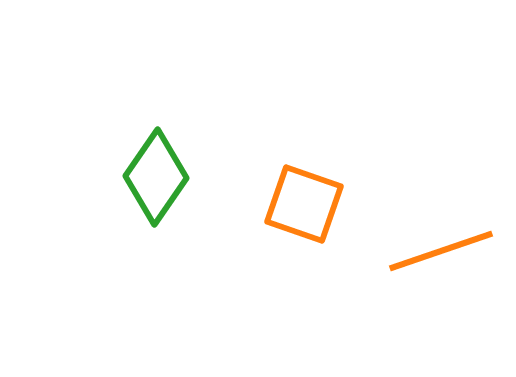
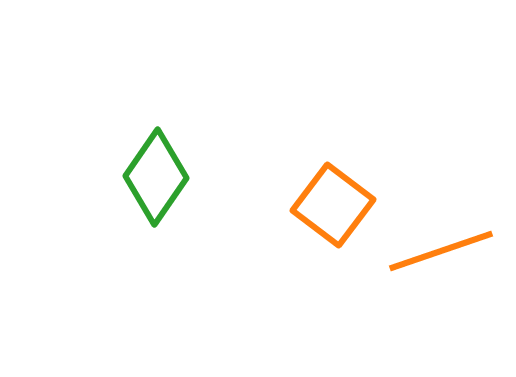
orange square: moved 29 px right, 1 px down; rotated 18 degrees clockwise
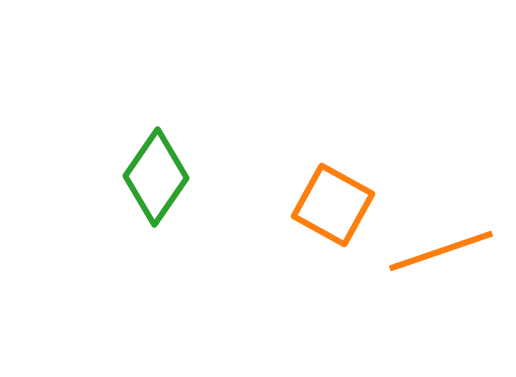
orange square: rotated 8 degrees counterclockwise
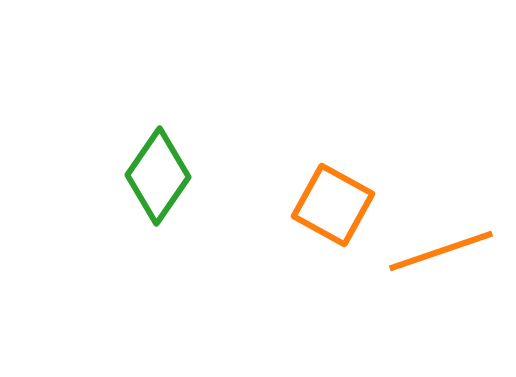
green diamond: moved 2 px right, 1 px up
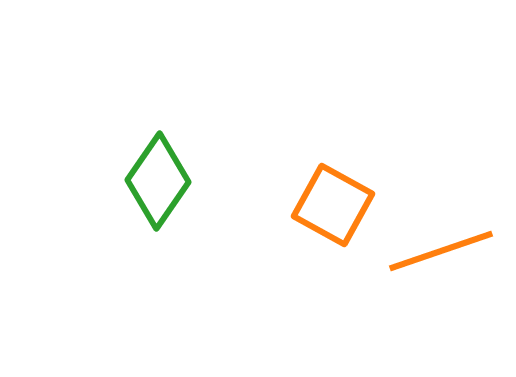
green diamond: moved 5 px down
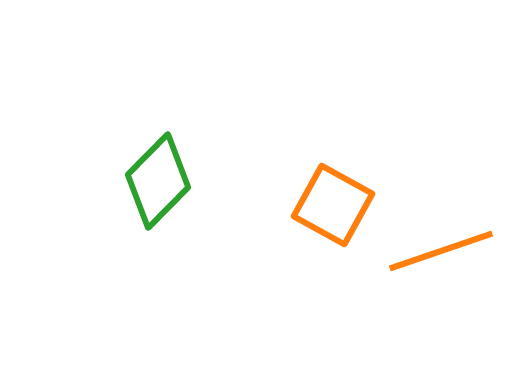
green diamond: rotated 10 degrees clockwise
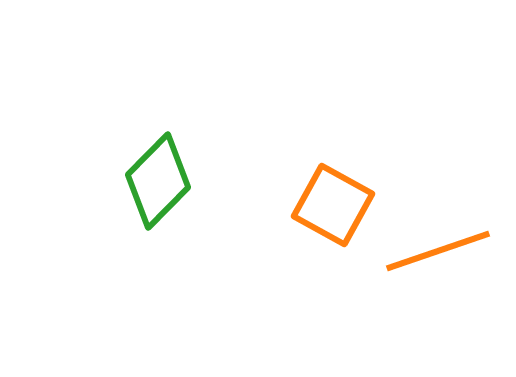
orange line: moved 3 px left
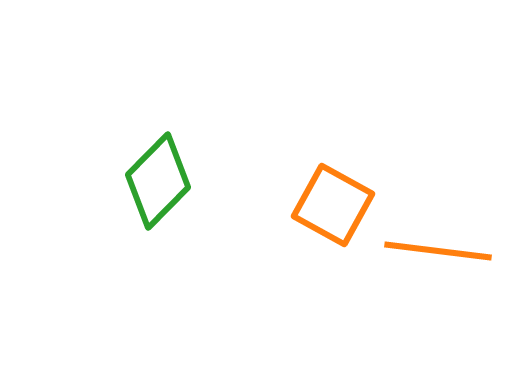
orange line: rotated 26 degrees clockwise
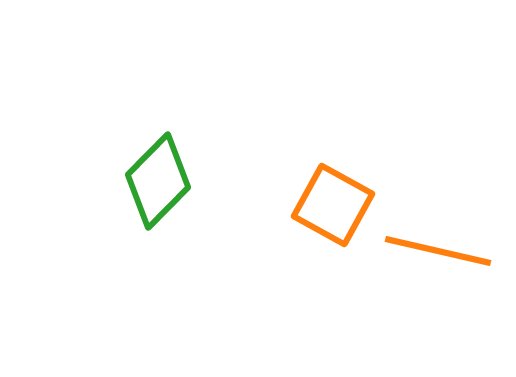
orange line: rotated 6 degrees clockwise
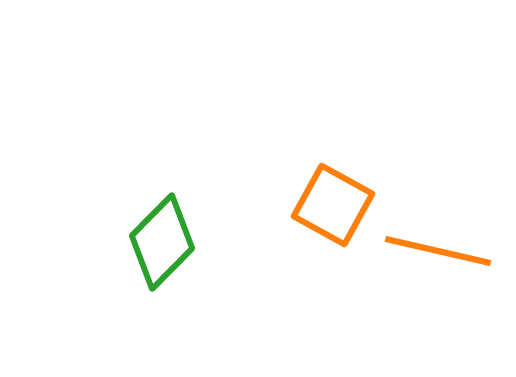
green diamond: moved 4 px right, 61 px down
